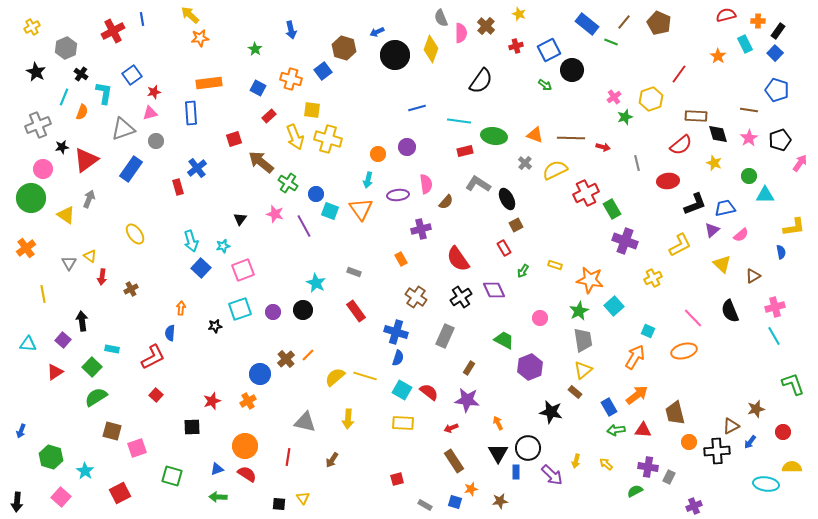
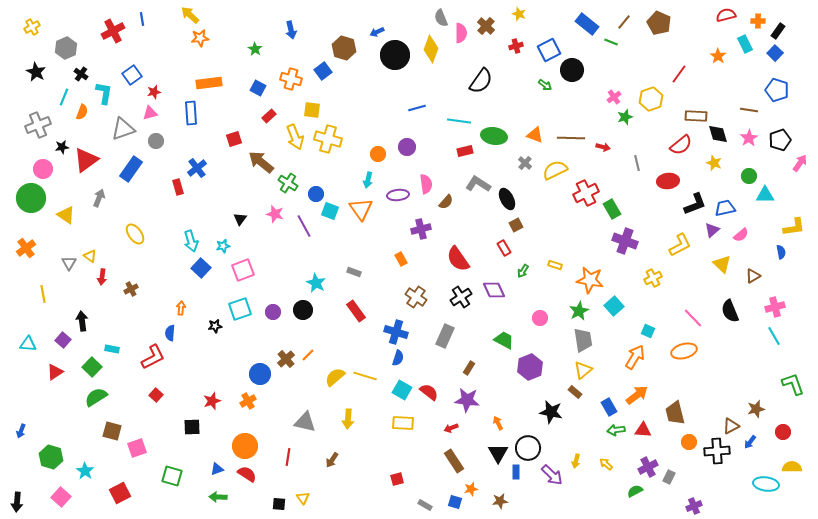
gray arrow at (89, 199): moved 10 px right, 1 px up
purple cross at (648, 467): rotated 36 degrees counterclockwise
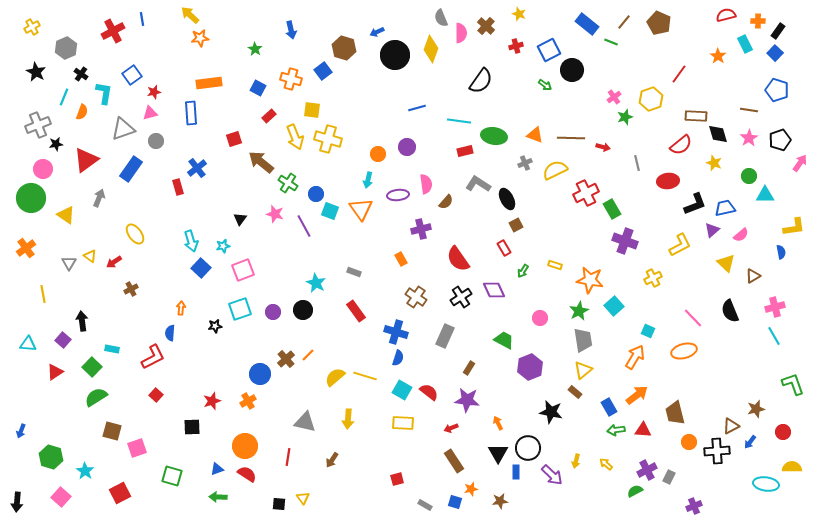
black star at (62, 147): moved 6 px left, 3 px up
gray cross at (525, 163): rotated 24 degrees clockwise
yellow triangle at (722, 264): moved 4 px right, 1 px up
red arrow at (102, 277): moved 12 px right, 15 px up; rotated 49 degrees clockwise
purple cross at (648, 467): moved 1 px left, 3 px down
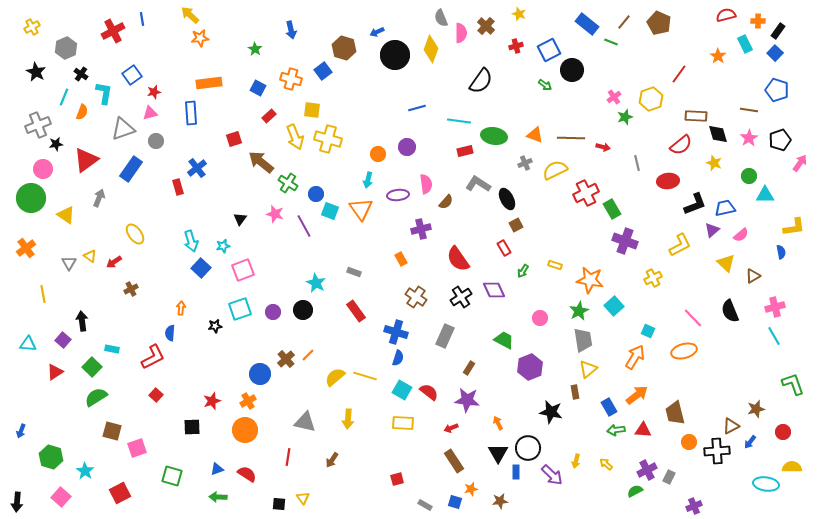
yellow triangle at (583, 370): moved 5 px right, 1 px up
brown rectangle at (575, 392): rotated 40 degrees clockwise
orange circle at (245, 446): moved 16 px up
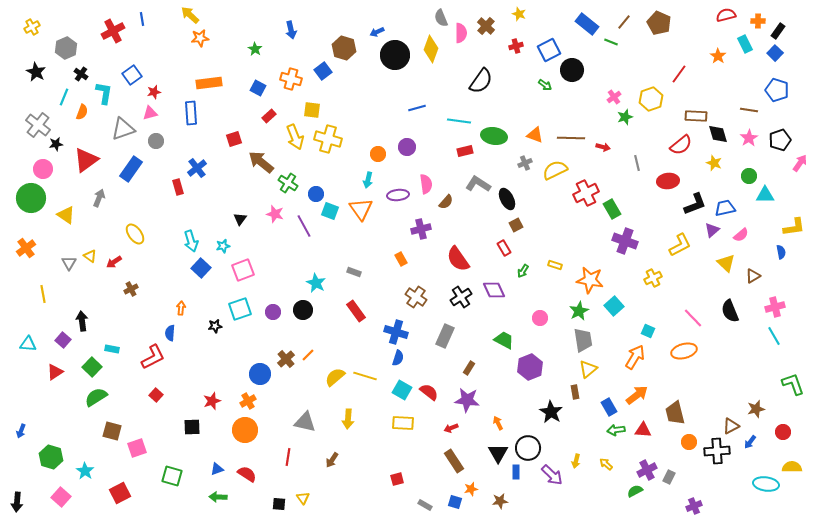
gray cross at (38, 125): rotated 30 degrees counterclockwise
black star at (551, 412): rotated 20 degrees clockwise
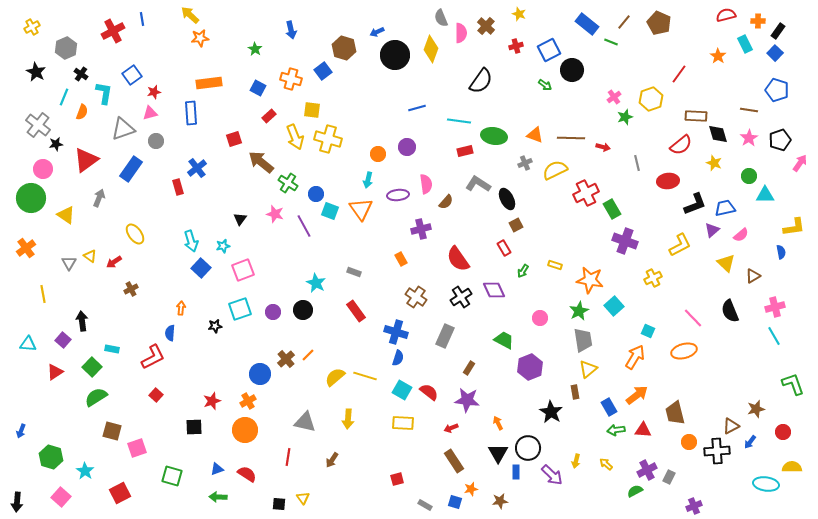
black square at (192, 427): moved 2 px right
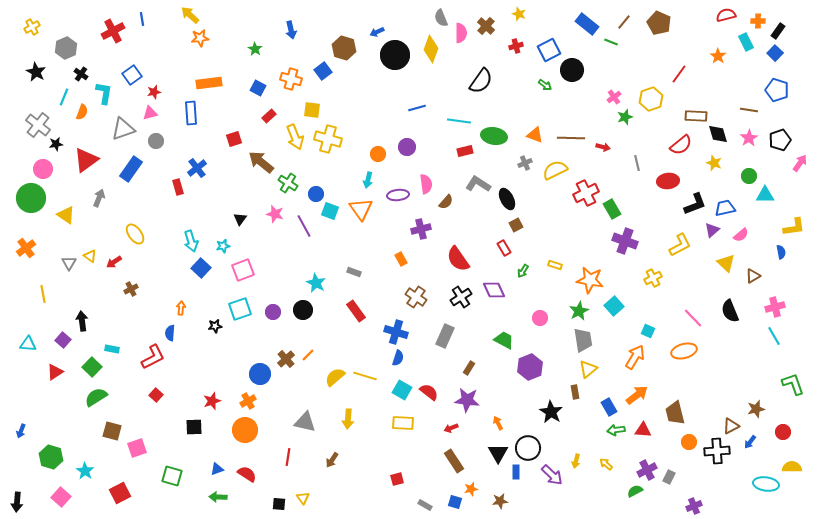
cyan rectangle at (745, 44): moved 1 px right, 2 px up
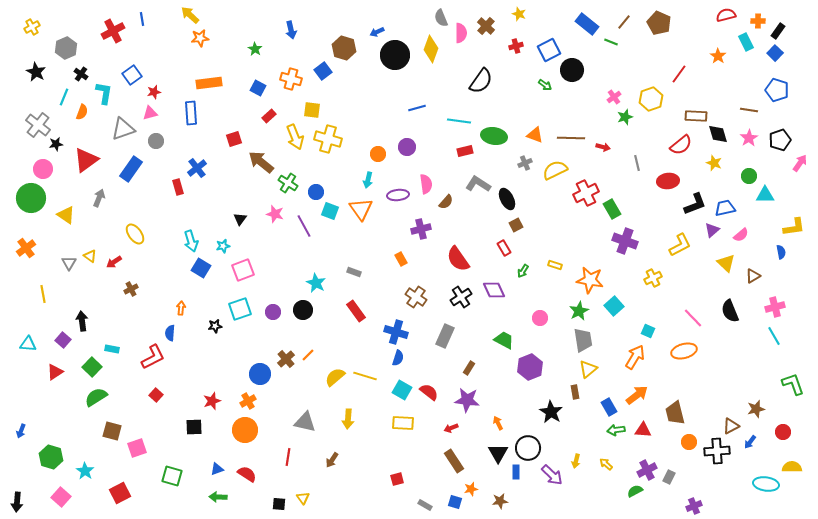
blue circle at (316, 194): moved 2 px up
blue square at (201, 268): rotated 12 degrees counterclockwise
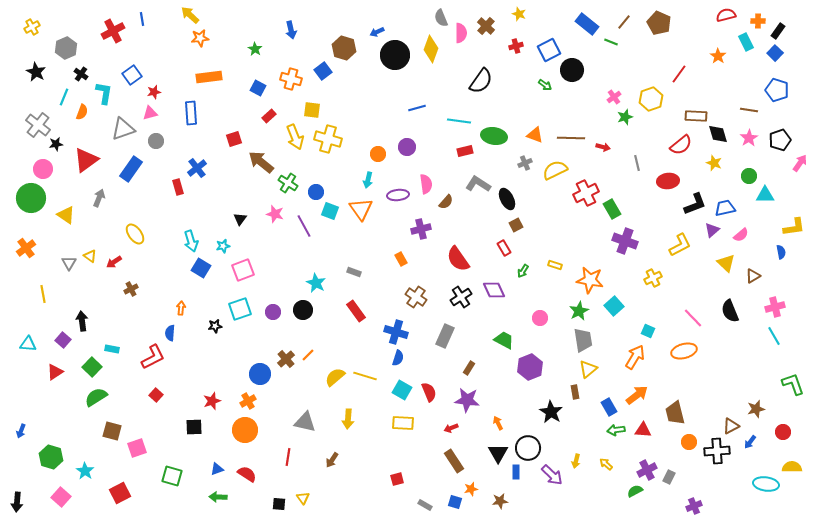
orange rectangle at (209, 83): moved 6 px up
red semicircle at (429, 392): rotated 30 degrees clockwise
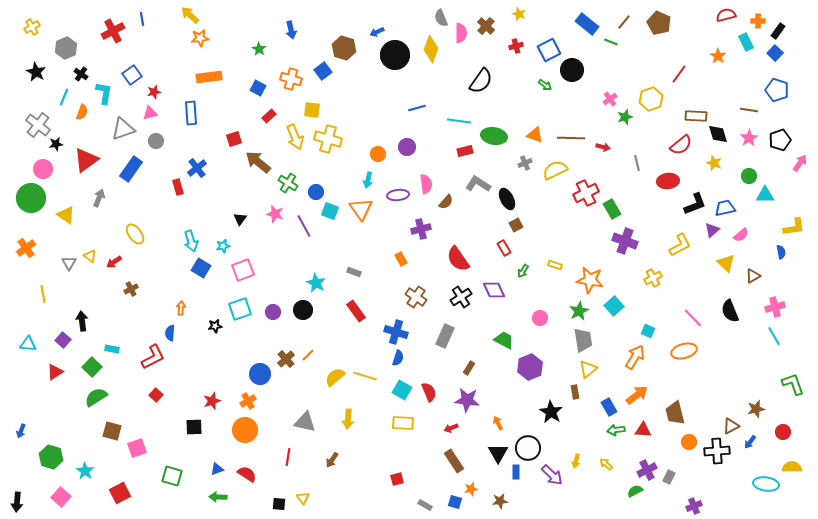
green star at (255, 49): moved 4 px right
pink cross at (614, 97): moved 4 px left, 2 px down
brown arrow at (261, 162): moved 3 px left
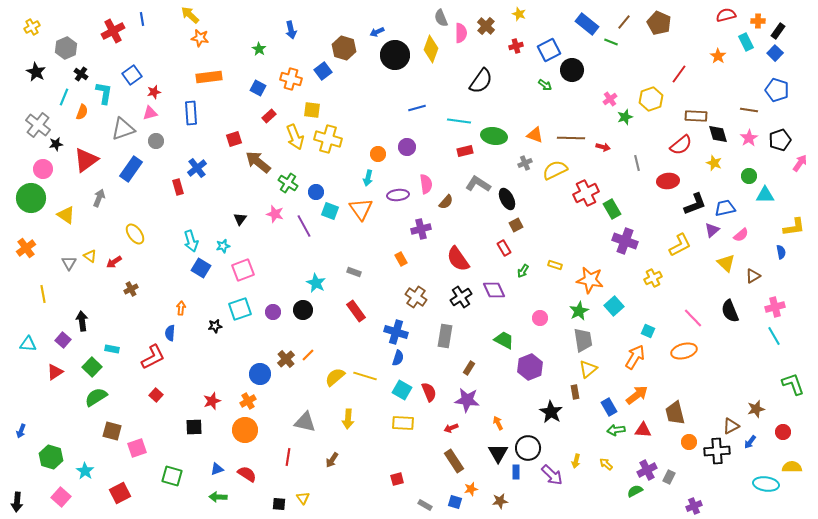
orange star at (200, 38): rotated 18 degrees clockwise
cyan arrow at (368, 180): moved 2 px up
gray rectangle at (445, 336): rotated 15 degrees counterclockwise
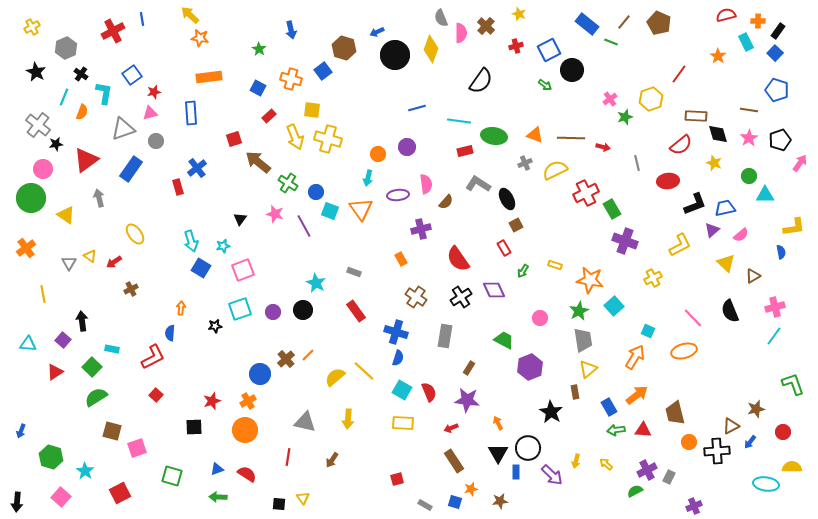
gray arrow at (99, 198): rotated 36 degrees counterclockwise
cyan line at (774, 336): rotated 66 degrees clockwise
yellow line at (365, 376): moved 1 px left, 5 px up; rotated 25 degrees clockwise
